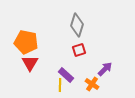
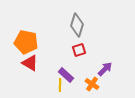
red triangle: rotated 30 degrees counterclockwise
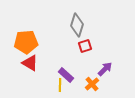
orange pentagon: rotated 15 degrees counterclockwise
red square: moved 6 px right, 4 px up
orange cross: rotated 16 degrees clockwise
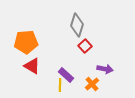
red square: rotated 24 degrees counterclockwise
red triangle: moved 2 px right, 3 px down
purple arrow: rotated 56 degrees clockwise
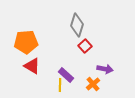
orange cross: moved 1 px right
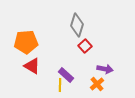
orange cross: moved 4 px right
